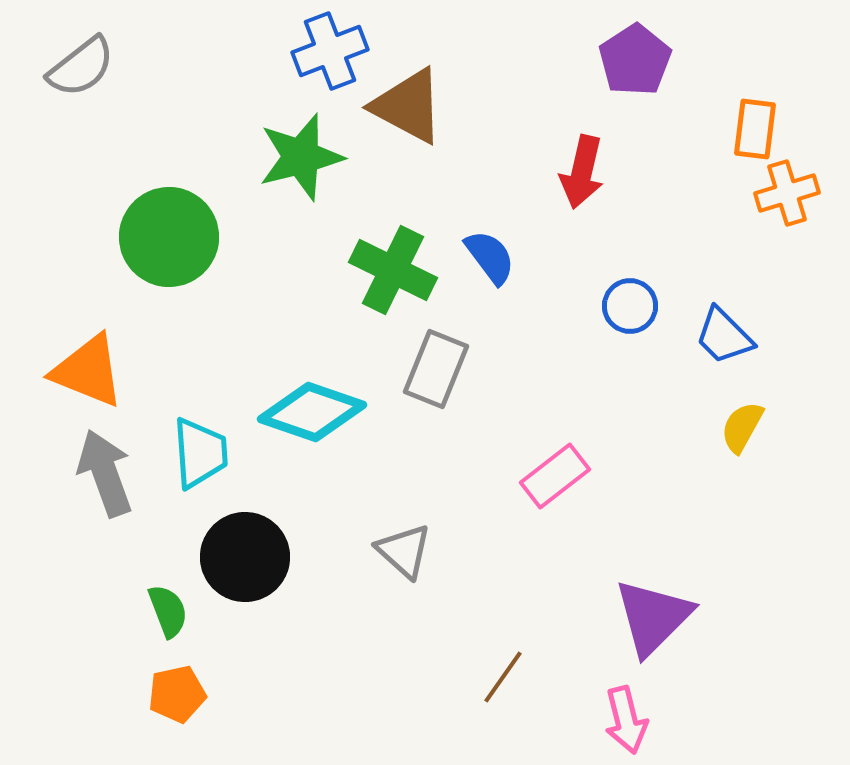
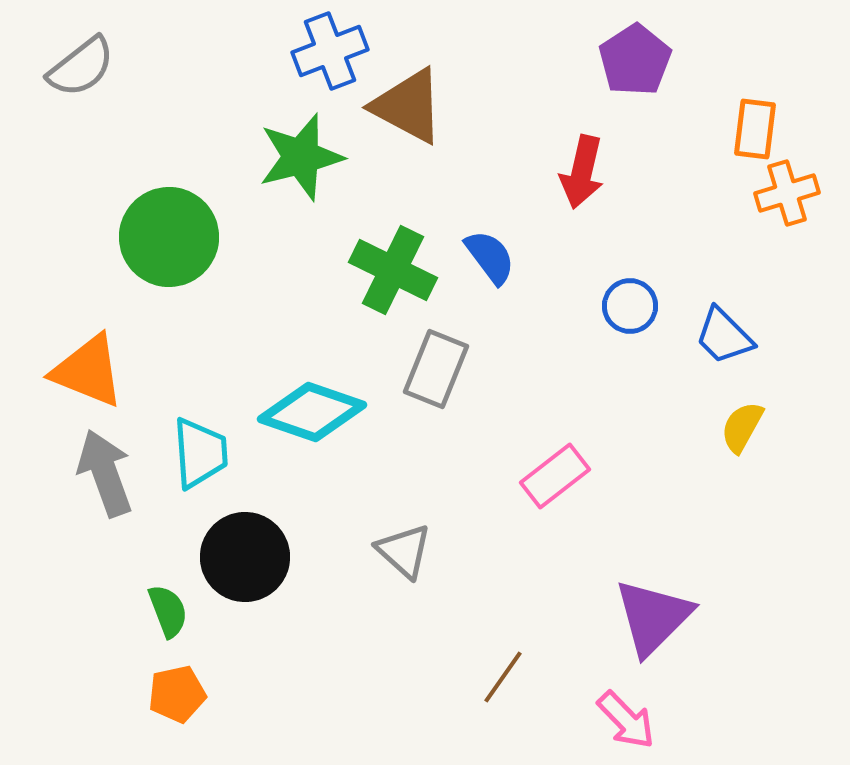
pink arrow: rotated 30 degrees counterclockwise
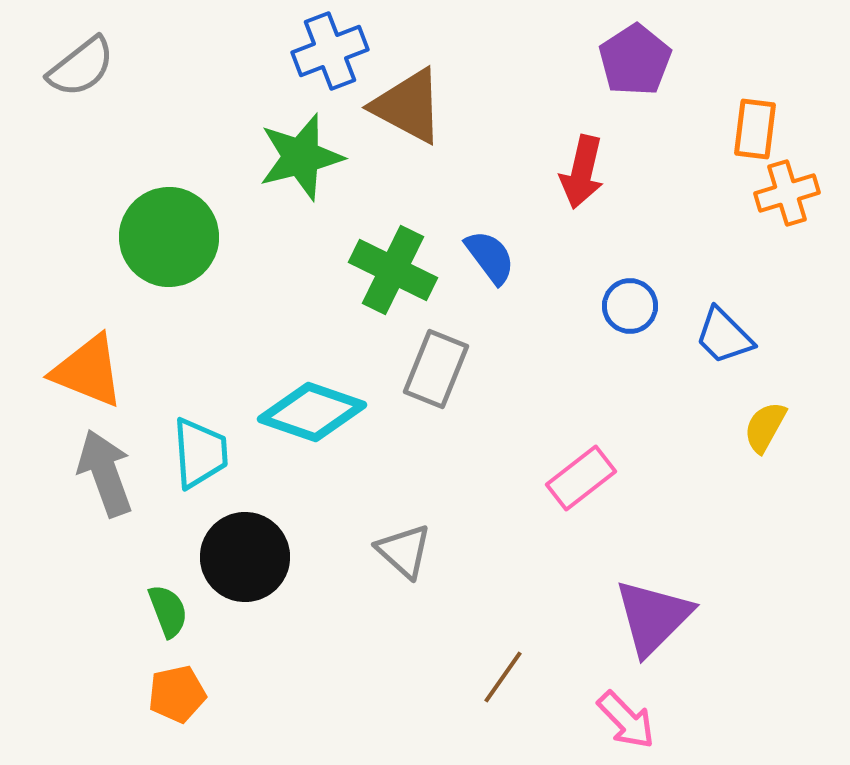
yellow semicircle: moved 23 px right
pink rectangle: moved 26 px right, 2 px down
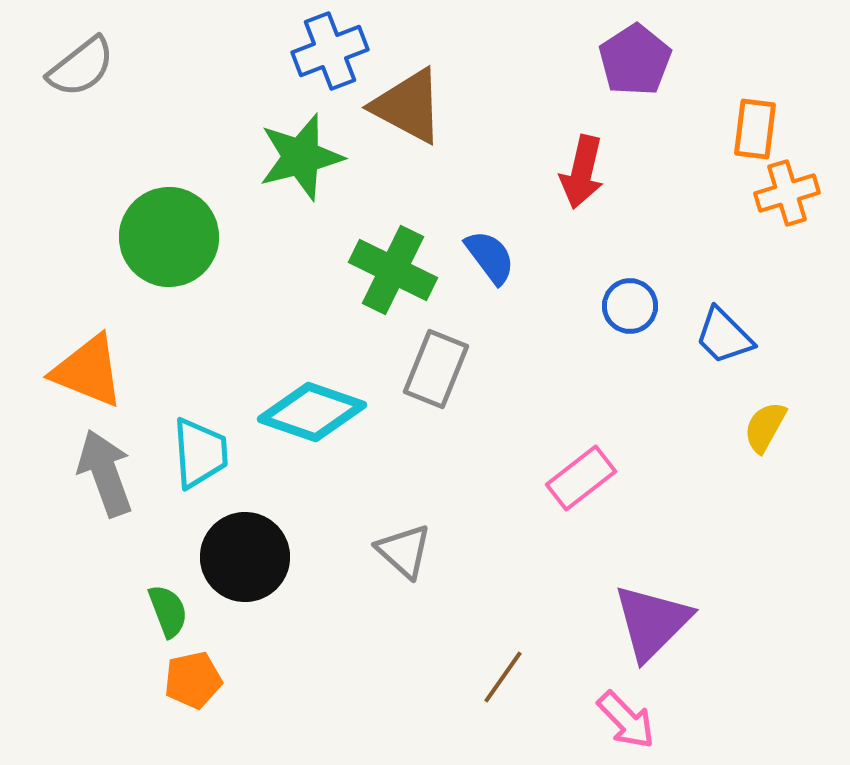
purple triangle: moved 1 px left, 5 px down
orange pentagon: moved 16 px right, 14 px up
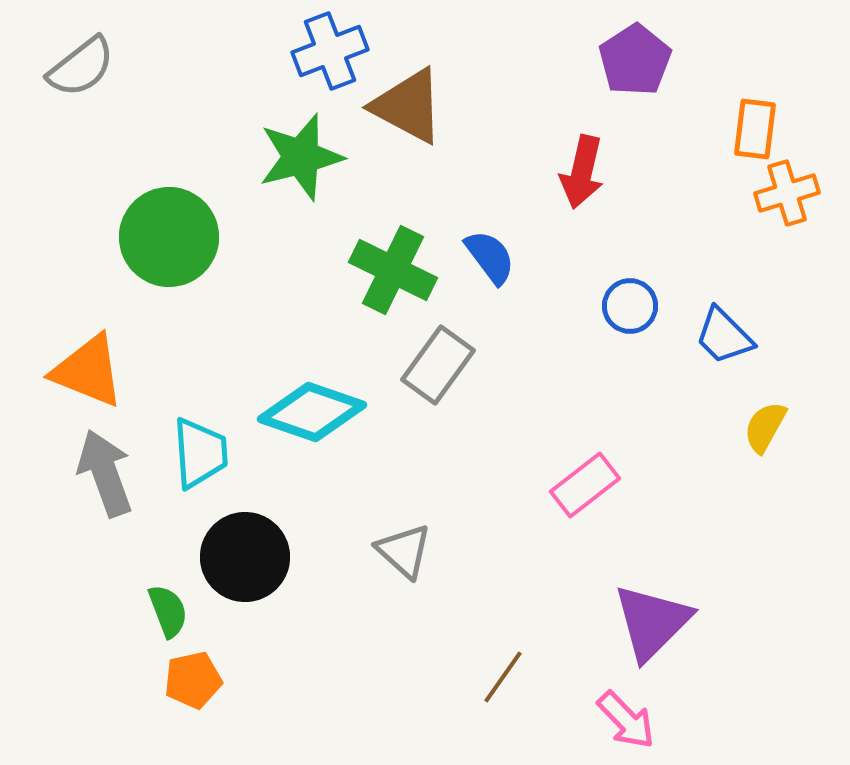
gray rectangle: moved 2 px right, 4 px up; rotated 14 degrees clockwise
pink rectangle: moved 4 px right, 7 px down
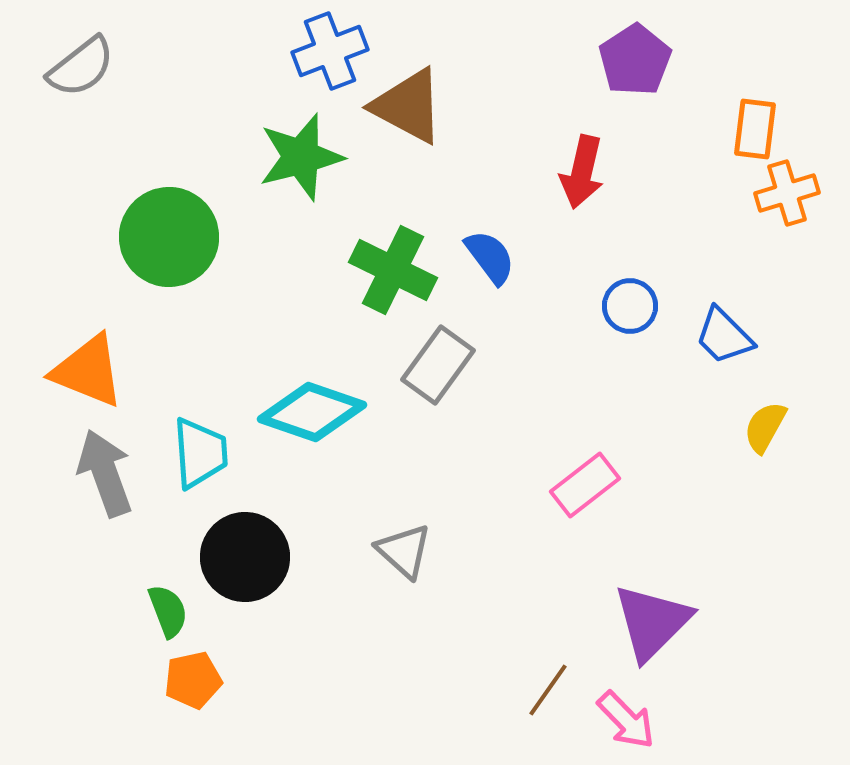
brown line: moved 45 px right, 13 px down
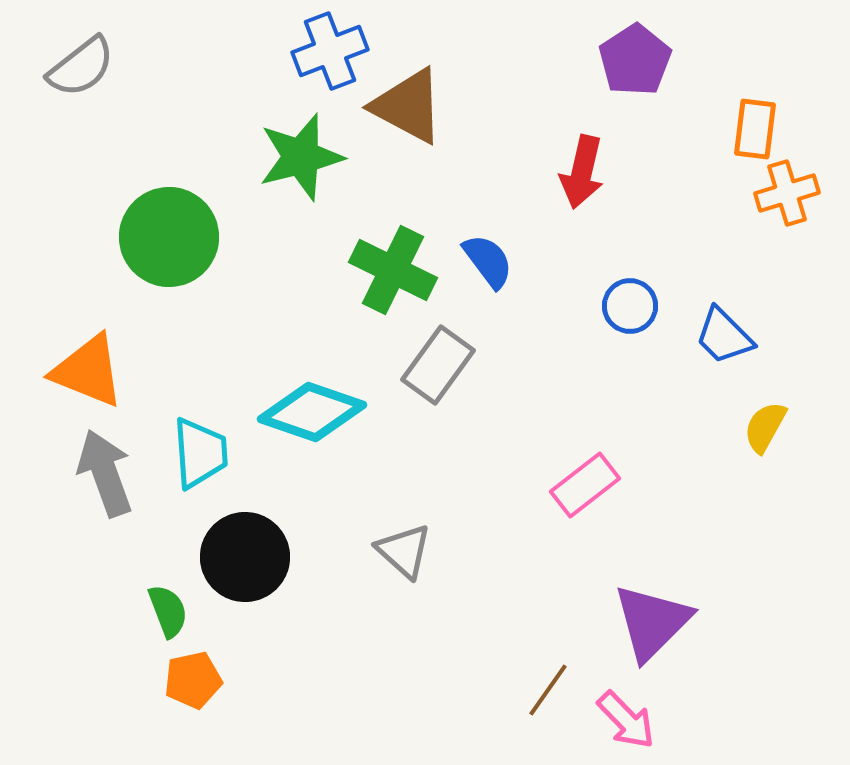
blue semicircle: moved 2 px left, 4 px down
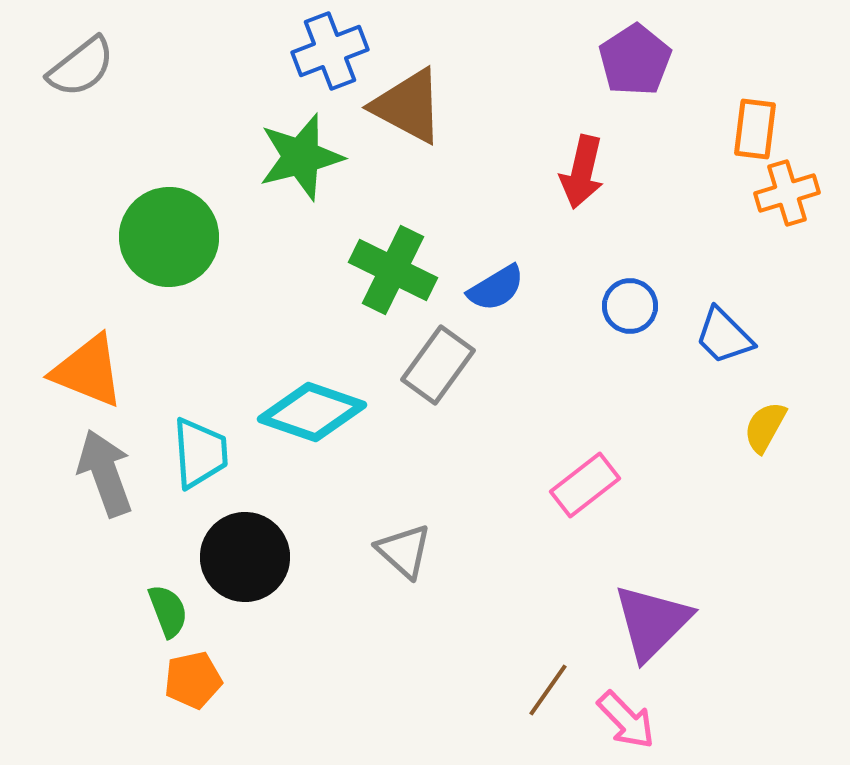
blue semicircle: moved 8 px right, 27 px down; rotated 96 degrees clockwise
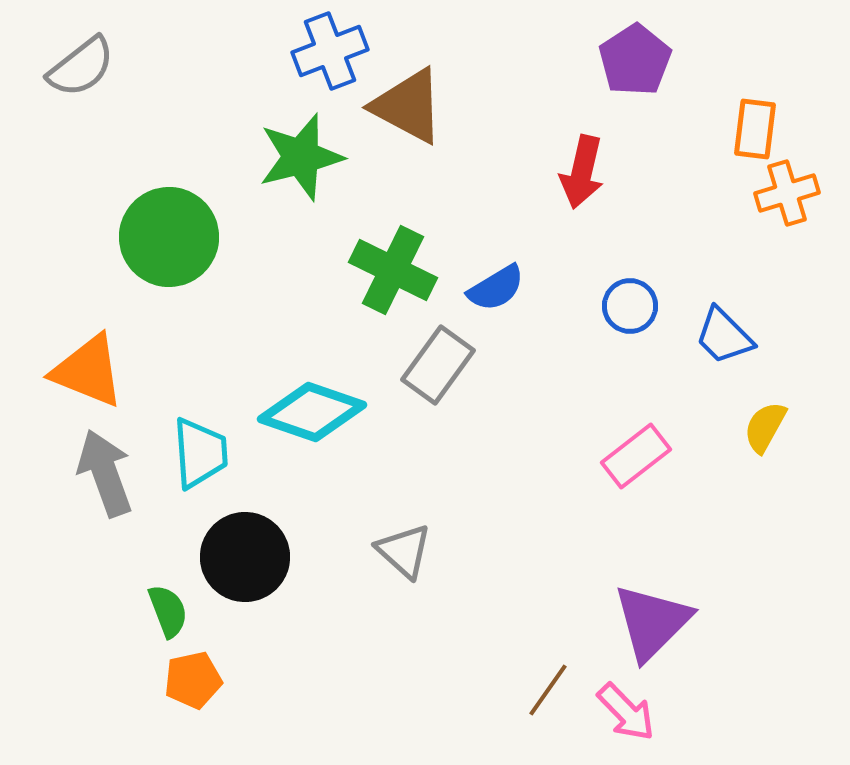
pink rectangle: moved 51 px right, 29 px up
pink arrow: moved 8 px up
